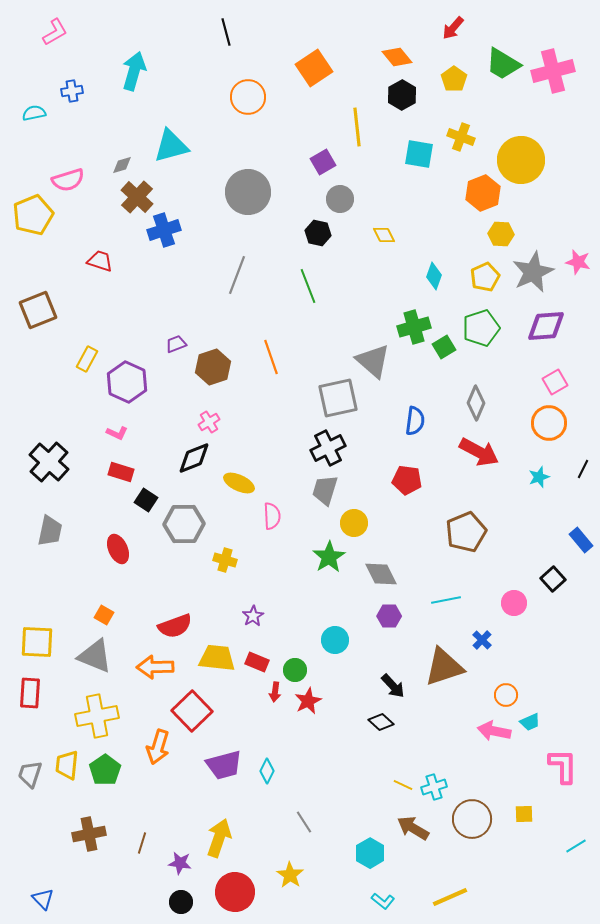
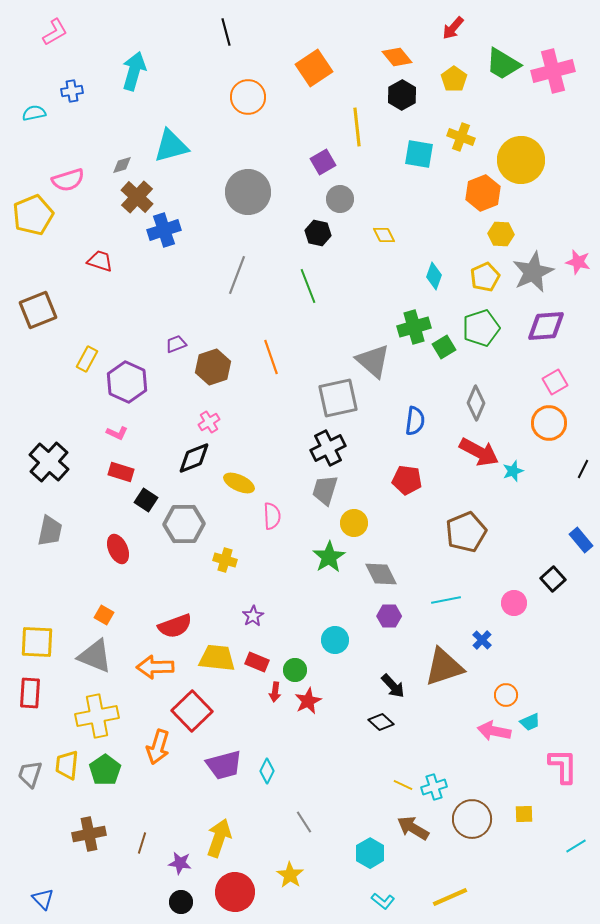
cyan star at (539, 477): moved 26 px left, 6 px up
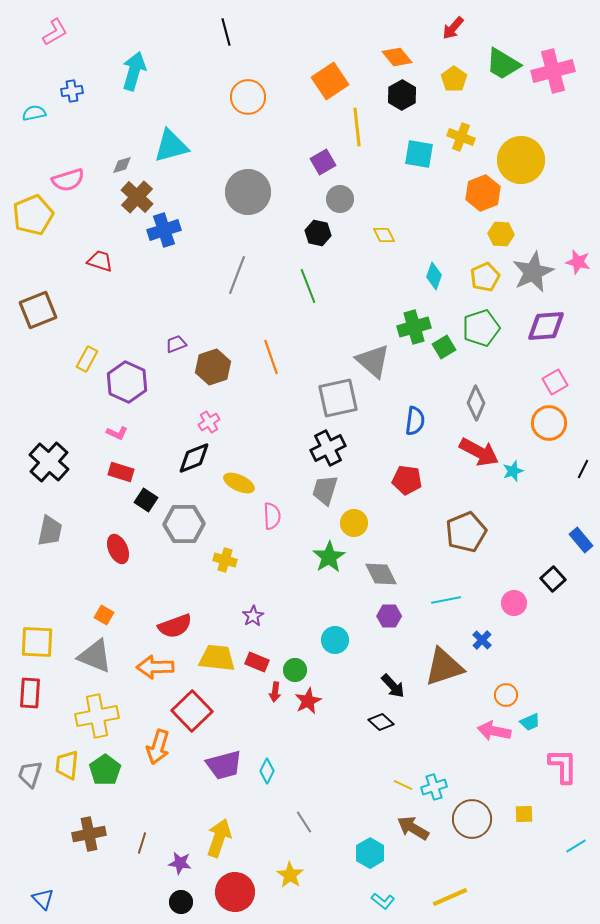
orange square at (314, 68): moved 16 px right, 13 px down
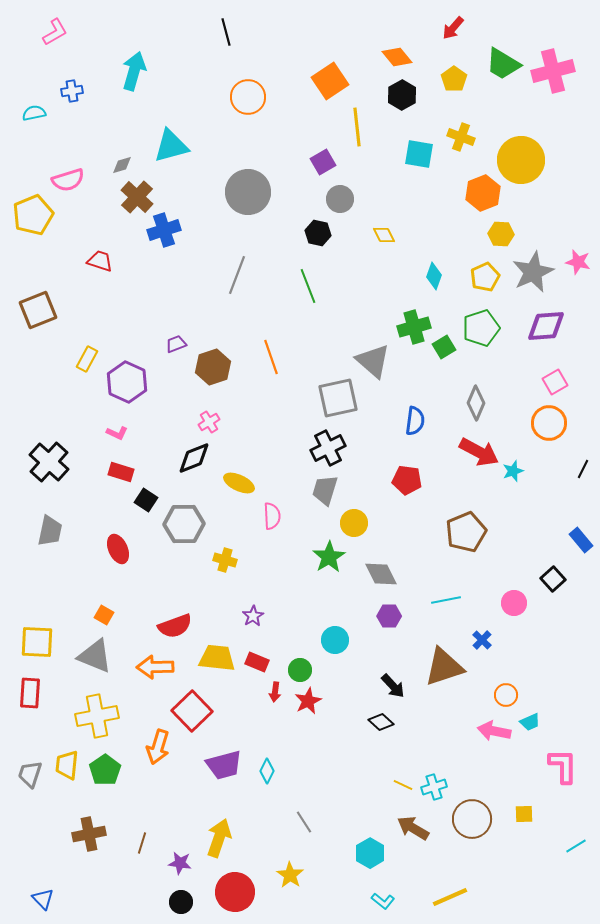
green circle at (295, 670): moved 5 px right
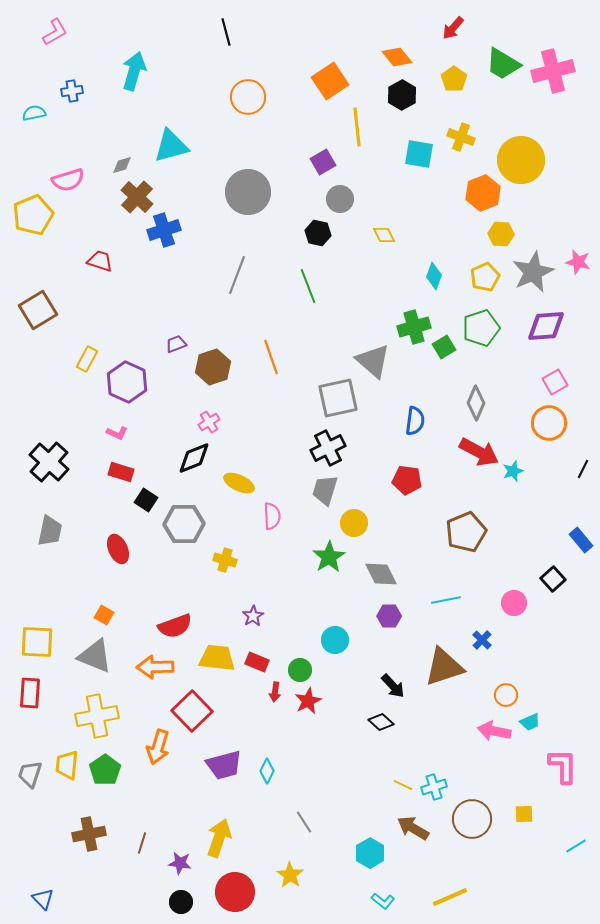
brown square at (38, 310): rotated 9 degrees counterclockwise
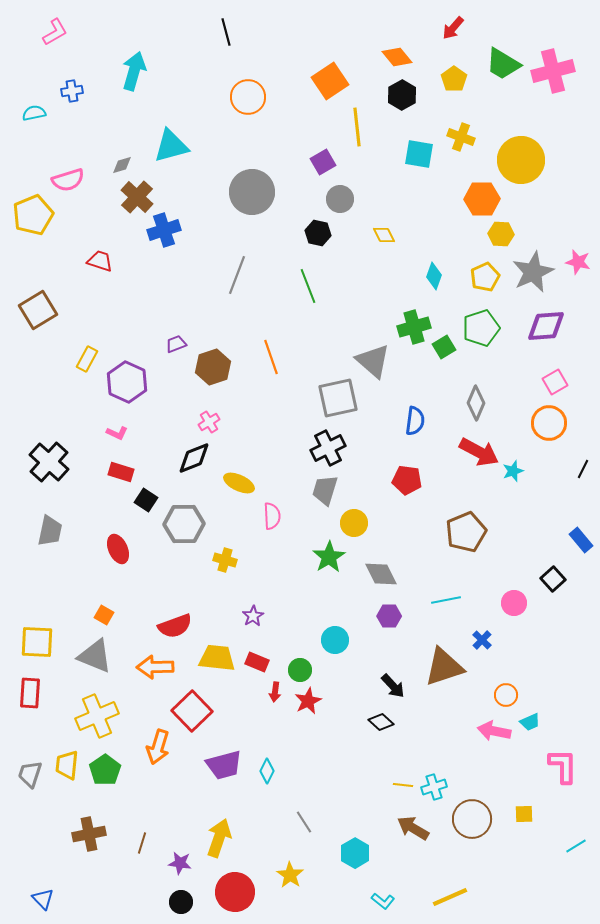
gray circle at (248, 192): moved 4 px right
orange hexagon at (483, 193): moved 1 px left, 6 px down; rotated 20 degrees clockwise
yellow cross at (97, 716): rotated 12 degrees counterclockwise
yellow line at (403, 785): rotated 18 degrees counterclockwise
cyan hexagon at (370, 853): moved 15 px left
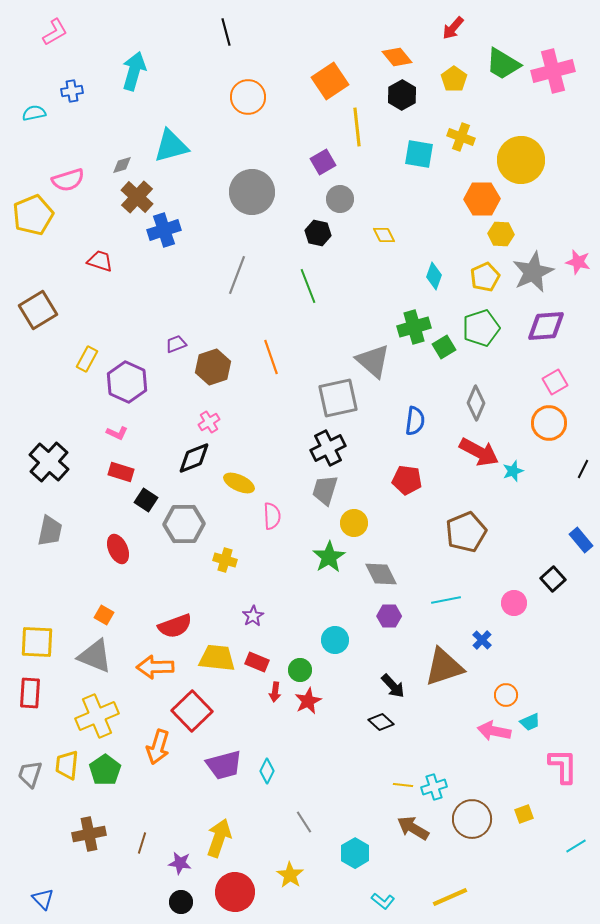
yellow square at (524, 814): rotated 18 degrees counterclockwise
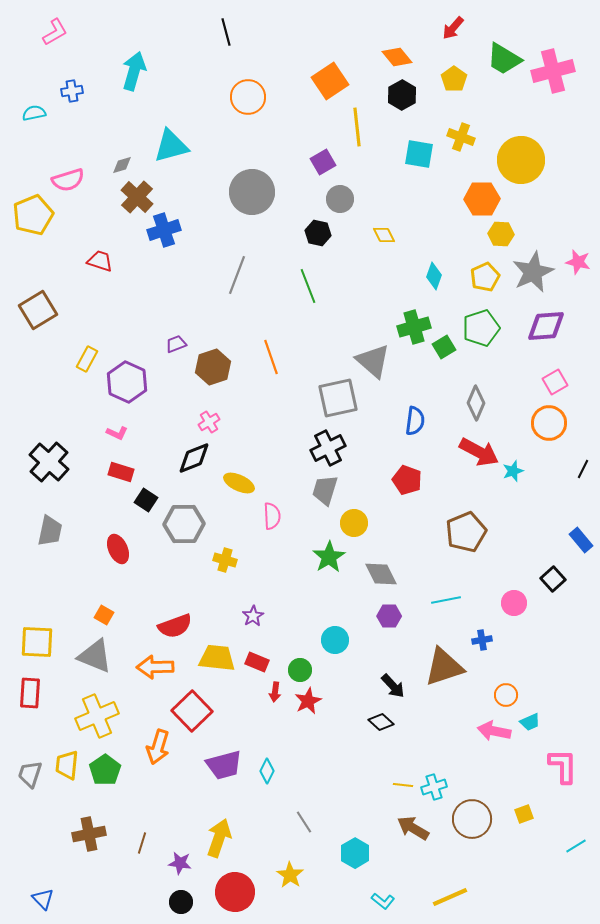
green trapezoid at (503, 64): moved 1 px right, 5 px up
red pentagon at (407, 480): rotated 12 degrees clockwise
blue cross at (482, 640): rotated 36 degrees clockwise
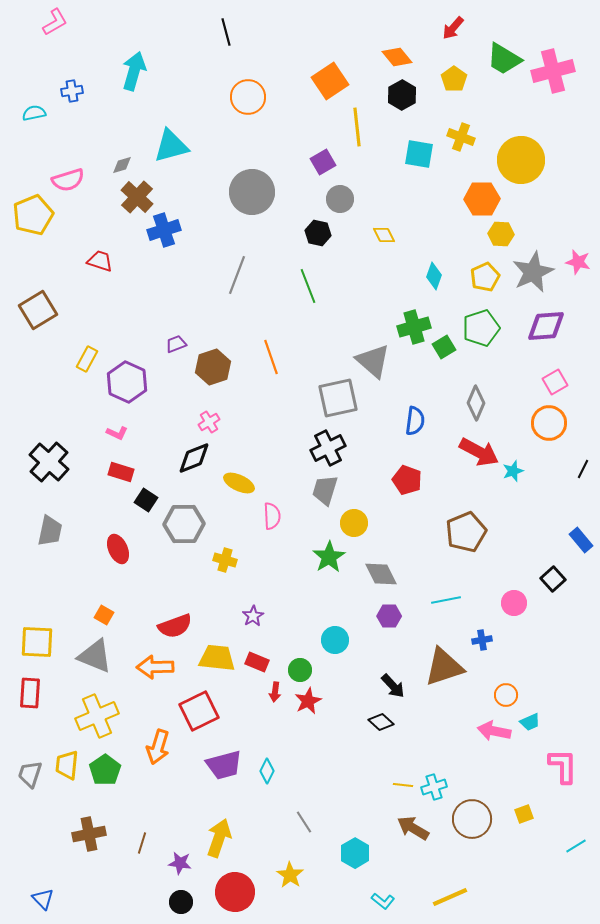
pink L-shape at (55, 32): moved 10 px up
red square at (192, 711): moved 7 px right; rotated 18 degrees clockwise
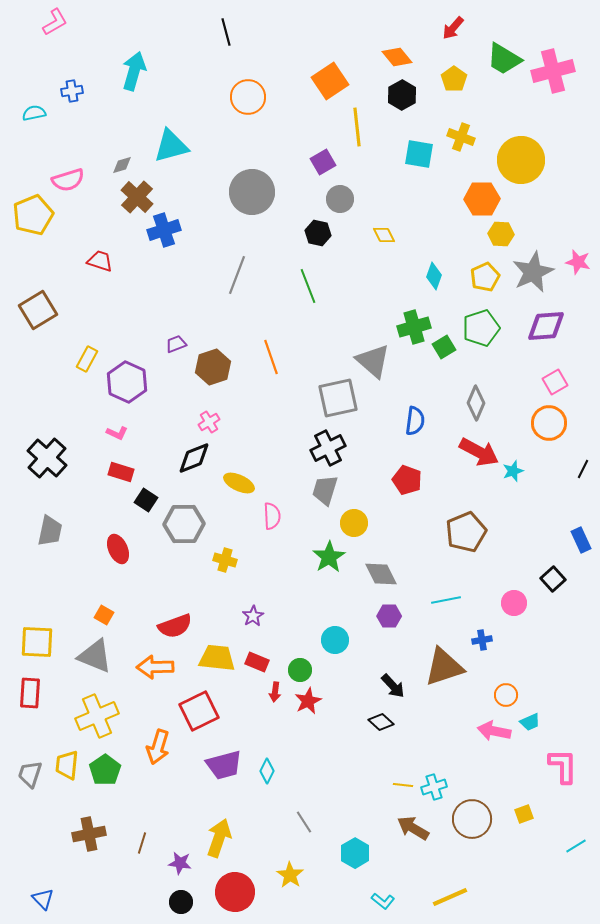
black cross at (49, 462): moved 2 px left, 4 px up
blue rectangle at (581, 540): rotated 15 degrees clockwise
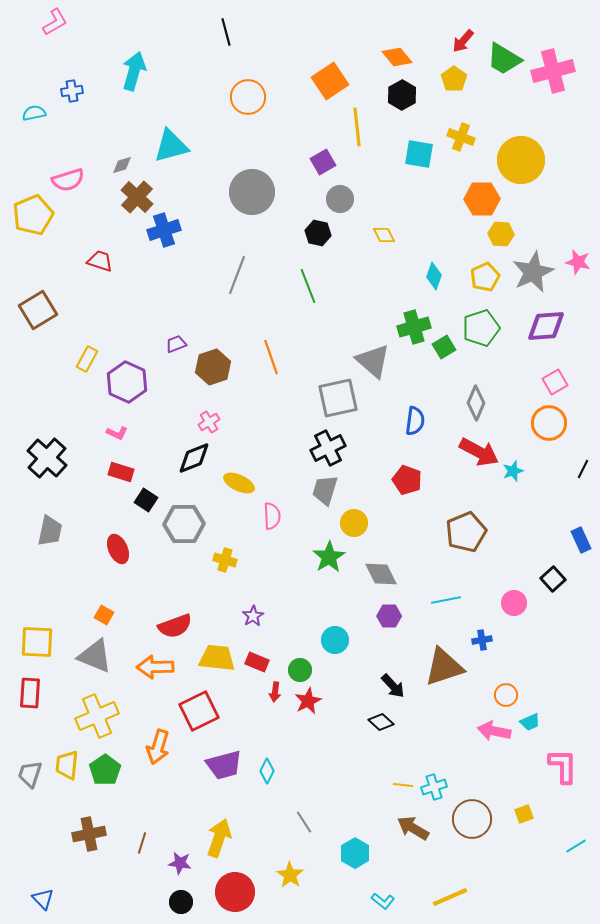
red arrow at (453, 28): moved 10 px right, 13 px down
